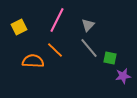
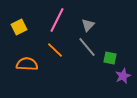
gray line: moved 2 px left, 1 px up
orange semicircle: moved 6 px left, 3 px down
purple star: rotated 14 degrees counterclockwise
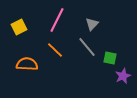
gray triangle: moved 4 px right, 1 px up
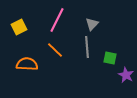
gray line: rotated 35 degrees clockwise
purple star: moved 3 px right, 1 px up; rotated 21 degrees counterclockwise
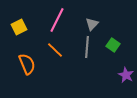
gray line: rotated 10 degrees clockwise
green square: moved 3 px right, 13 px up; rotated 24 degrees clockwise
orange semicircle: rotated 65 degrees clockwise
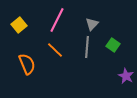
yellow square: moved 2 px up; rotated 14 degrees counterclockwise
purple star: moved 1 px down
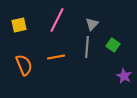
yellow square: rotated 28 degrees clockwise
orange line: moved 1 px right, 7 px down; rotated 54 degrees counterclockwise
orange semicircle: moved 3 px left, 1 px down
purple star: moved 2 px left
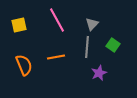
pink line: rotated 55 degrees counterclockwise
purple star: moved 25 px left, 3 px up; rotated 21 degrees clockwise
